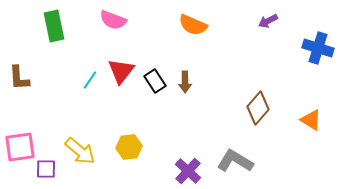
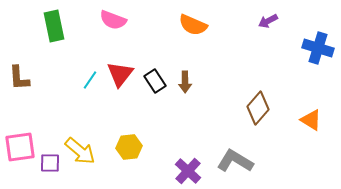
red triangle: moved 1 px left, 3 px down
purple square: moved 4 px right, 6 px up
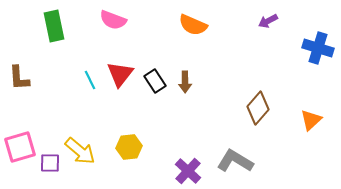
cyan line: rotated 60 degrees counterclockwise
orange triangle: rotated 45 degrees clockwise
pink square: rotated 8 degrees counterclockwise
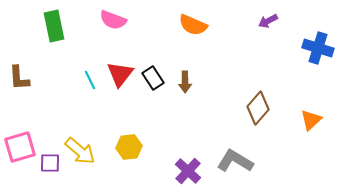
black rectangle: moved 2 px left, 3 px up
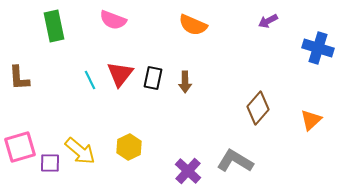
black rectangle: rotated 45 degrees clockwise
yellow hexagon: rotated 20 degrees counterclockwise
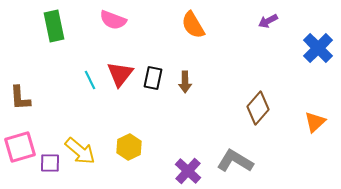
orange semicircle: rotated 36 degrees clockwise
blue cross: rotated 28 degrees clockwise
brown L-shape: moved 1 px right, 20 px down
orange triangle: moved 4 px right, 2 px down
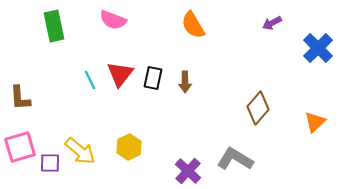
purple arrow: moved 4 px right, 2 px down
gray L-shape: moved 2 px up
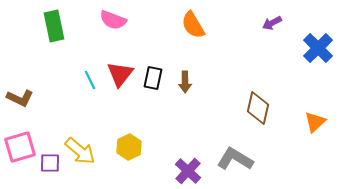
brown L-shape: rotated 60 degrees counterclockwise
brown diamond: rotated 28 degrees counterclockwise
